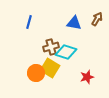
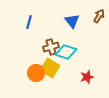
brown arrow: moved 2 px right, 3 px up
blue triangle: moved 2 px left, 2 px up; rotated 42 degrees clockwise
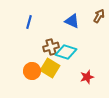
blue triangle: rotated 28 degrees counterclockwise
orange circle: moved 4 px left, 2 px up
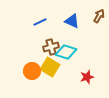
blue line: moved 11 px right; rotated 48 degrees clockwise
yellow square: moved 1 px up
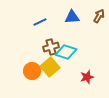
blue triangle: moved 4 px up; rotated 28 degrees counterclockwise
yellow square: rotated 18 degrees clockwise
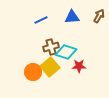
blue line: moved 1 px right, 2 px up
orange circle: moved 1 px right, 1 px down
red star: moved 8 px left, 11 px up; rotated 16 degrees clockwise
